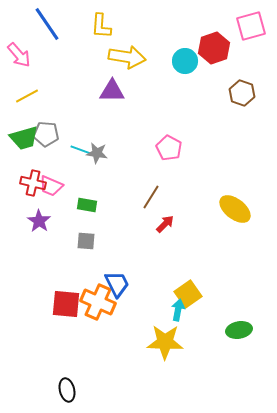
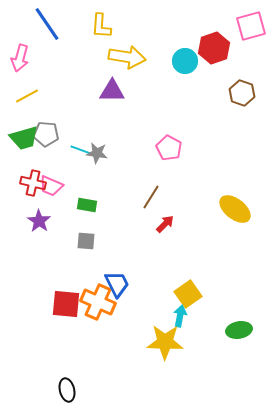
pink arrow: moved 1 px right, 3 px down; rotated 56 degrees clockwise
cyan arrow: moved 2 px right, 6 px down
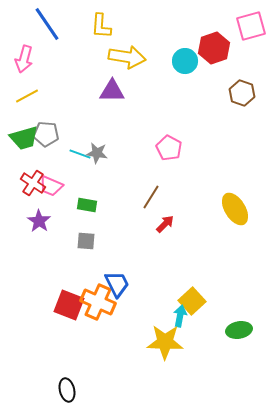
pink arrow: moved 4 px right, 1 px down
cyan line: moved 1 px left, 4 px down
red cross: rotated 20 degrees clockwise
yellow ellipse: rotated 20 degrees clockwise
yellow square: moved 4 px right, 7 px down; rotated 8 degrees counterclockwise
red square: moved 3 px right, 1 px down; rotated 16 degrees clockwise
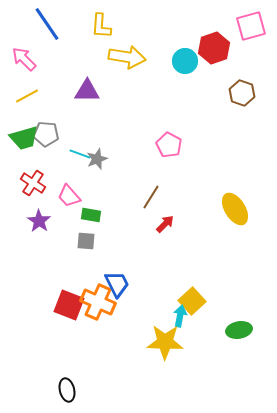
pink arrow: rotated 120 degrees clockwise
purple triangle: moved 25 px left
pink pentagon: moved 3 px up
gray star: moved 6 px down; rotated 30 degrees counterclockwise
pink trapezoid: moved 18 px right, 10 px down; rotated 25 degrees clockwise
green rectangle: moved 4 px right, 10 px down
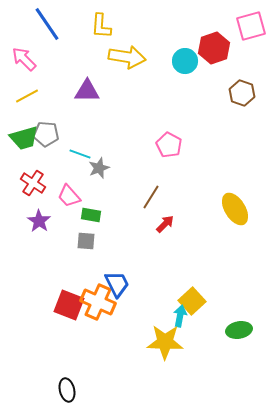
gray star: moved 2 px right, 9 px down
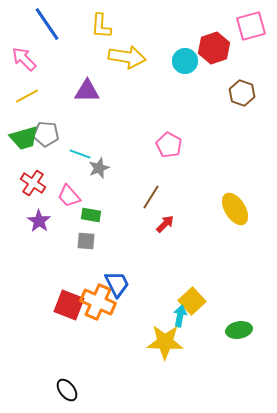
black ellipse: rotated 25 degrees counterclockwise
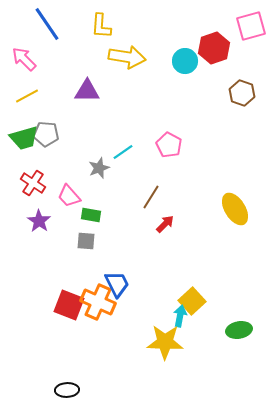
cyan line: moved 43 px right, 2 px up; rotated 55 degrees counterclockwise
black ellipse: rotated 55 degrees counterclockwise
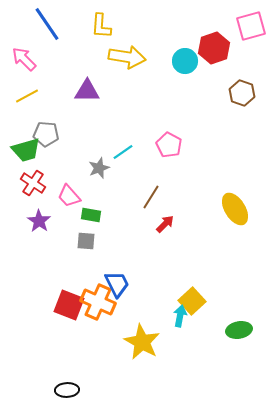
green trapezoid: moved 2 px right, 12 px down
yellow star: moved 23 px left; rotated 27 degrees clockwise
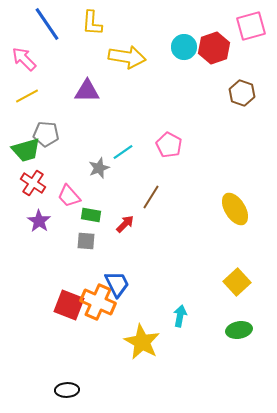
yellow L-shape: moved 9 px left, 3 px up
cyan circle: moved 1 px left, 14 px up
red arrow: moved 40 px left
yellow square: moved 45 px right, 19 px up
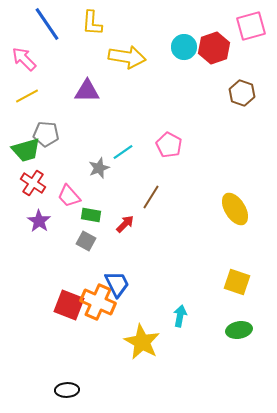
gray square: rotated 24 degrees clockwise
yellow square: rotated 28 degrees counterclockwise
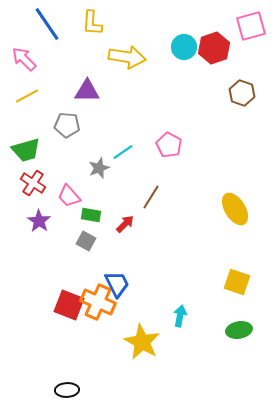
gray pentagon: moved 21 px right, 9 px up
